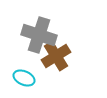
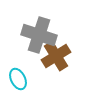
cyan ellipse: moved 6 px left, 1 px down; rotated 40 degrees clockwise
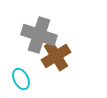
cyan ellipse: moved 3 px right
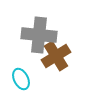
gray cross: rotated 12 degrees counterclockwise
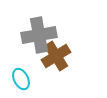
gray cross: rotated 16 degrees counterclockwise
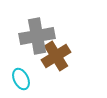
gray cross: moved 2 px left, 1 px down
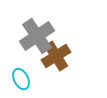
gray cross: rotated 24 degrees counterclockwise
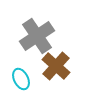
brown cross: moved 10 px down; rotated 16 degrees counterclockwise
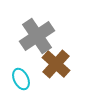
brown cross: moved 2 px up
